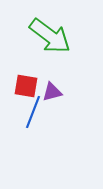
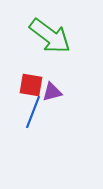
red square: moved 5 px right, 1 px up
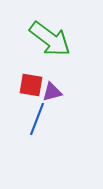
green arrow: moved 3 px down
blue line: moved 4 px right, 7 px down
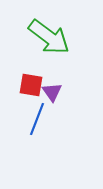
green arrow: moved 1 px left, 2 px up
purple triangle: rotated 50 degrees counterclockwise
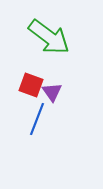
red square: rotated 10 degrees clockwise
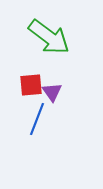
red square: rotated 25 degrees counterclockwise
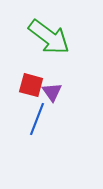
red square: rotated 20 degrees clockwise
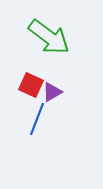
red square: rotated 10 degrees clockwise
purple triangle: rotated 35 degrees clockwise
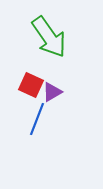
green arrow: rotated 18 degrees clockwise
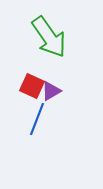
red square: moved 1 px right, 1 px down
purple triangle: moved 1 px left, 1 px up
